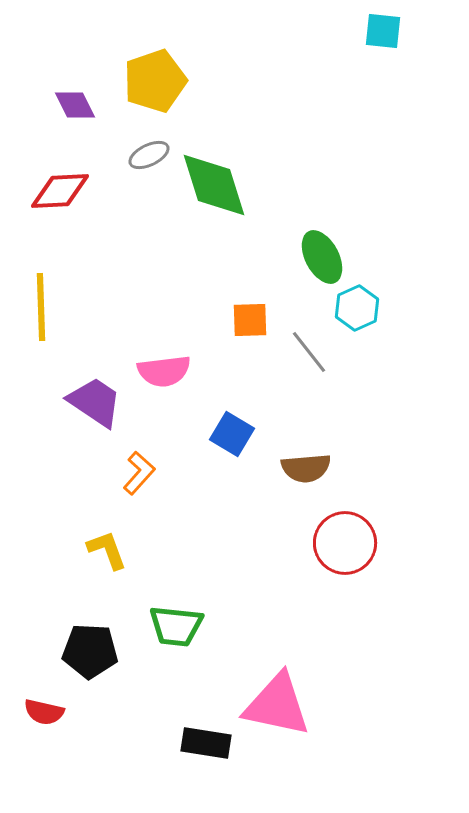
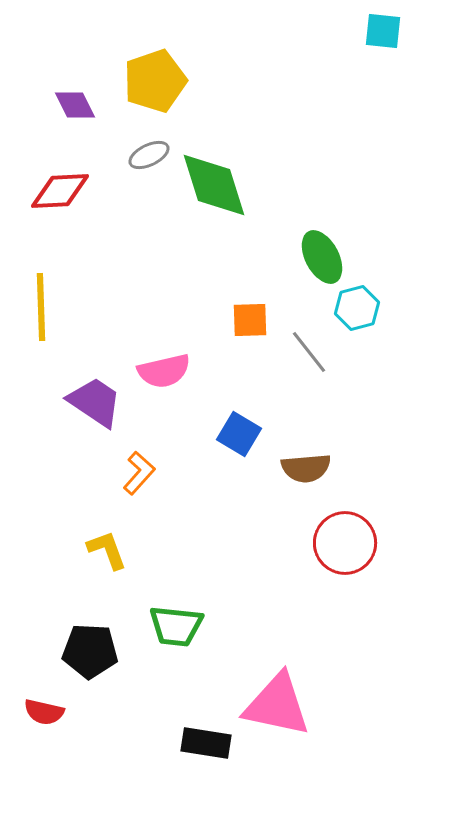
cyan hexagon: rotated 9 degrees clockwise
pink semicircle: rotated 6 degrees counterclockwise
blue square: moved 7 px right
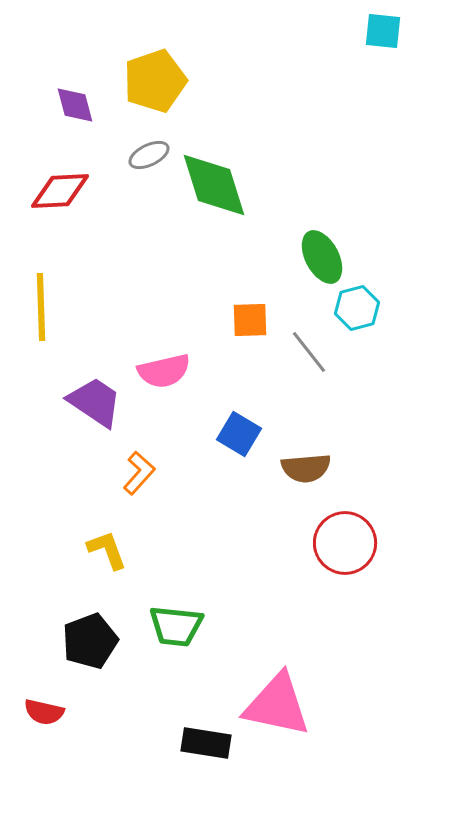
purple diamond: rotated 12 degrees clockwise
black pentagon: moved 10 px up; rotated 24 degrees counterclockwise
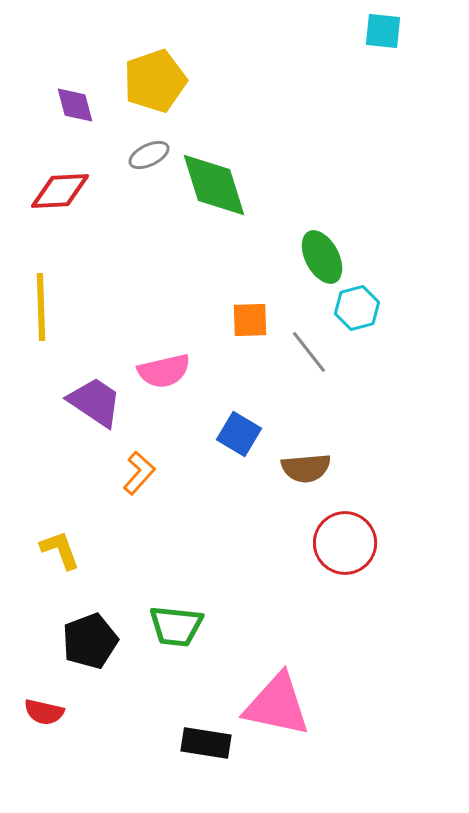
yellow L-shape: moved 47 px left
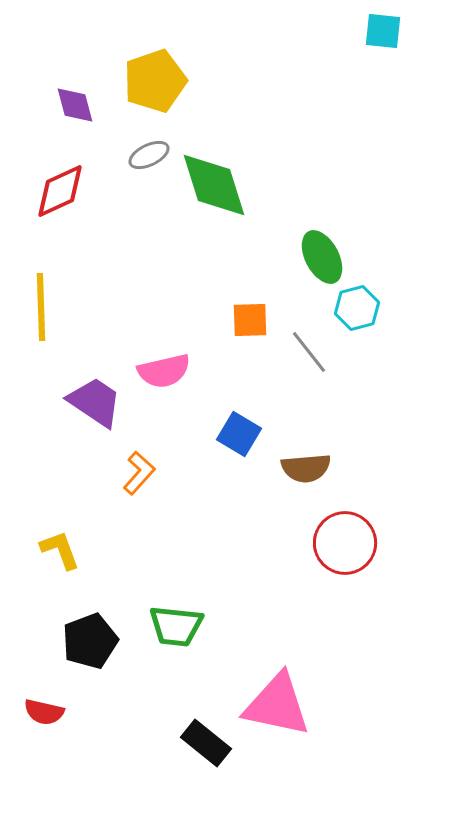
red diamond: rotated 22 degrees counterclockwise
black rectangle: rotated 30 degrees clockwise
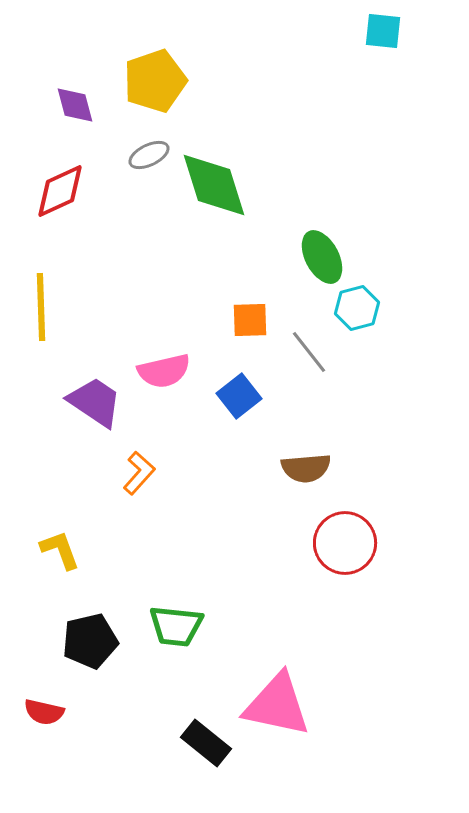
blue square: moved 38 px up; rotated 21 degrees clockwise
black pentagon: rotated 8 degrees clockwise
